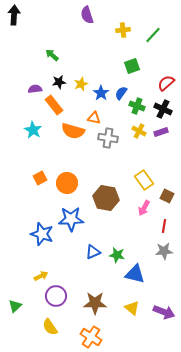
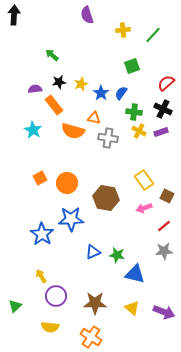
green cross at (137, 106): moved 3 px left, 6 px down; rotated 14 degrees counterclockwise
pink arrow at (144, 208): rotated 42 degrees clockwise
red line at (164, 226): rotated 40 degrees clockwise
blue star at (42, 234): rotated 15 degrees clockwise
yellow arrow at (41, 276): rotated 96 degrees counterclockwise
yellow semicircle at (50, 327): rotated 48 degrees counterclockwise
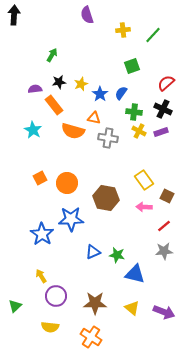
green arrow at (52, 55): rotated 80 degrees clockwise
blue star at (101, 93): moved 1 px left, 1 px down
pink arrow at (144, 208): moved 1 px up; rotated 21 degrees clockwise
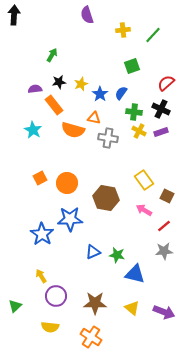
black cross at (163, 109): moved 2 px left
orange semicircle at (73, 131): moved 1 px up
pink arrow at (144, 207): moved 3 px down; rotated 28 degrees clockwise
blue star at (71, 219): moved 1 px left
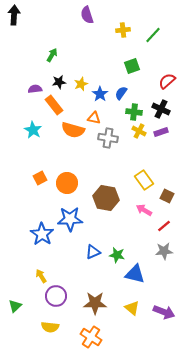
red semicircle at (166, 83): moved 1 px right, 2 px up
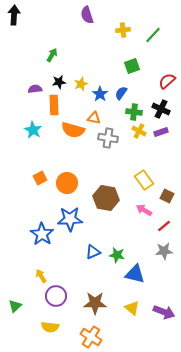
orange rectangle at (54, 105): rotated 36 degrees clockwise
